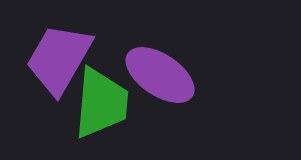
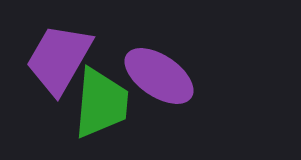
purple ellipse: moved 1 px left, 1 px down
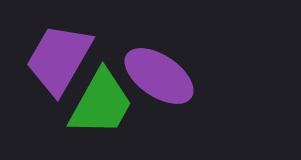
green trapezoid: rotated 24 degrees clockwise
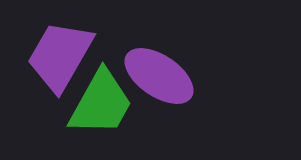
purple trapezoid: moved 1 px right, 3 px up
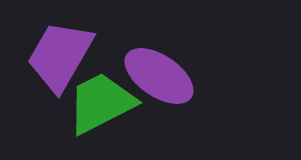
green trapezoid: rotated 146 degrees counterclockwise
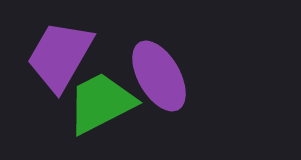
purple ellipse: rotated 26 degrees clockwise
